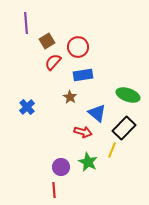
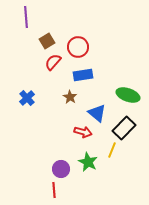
purple line: moved 6 px up
blue cross: moved 9 px up
purple circle: moved 2 px down
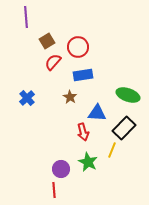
blue triangle: rotated 36 degrees counterclockwise
red arrow: rotated 60 degrees clockwise
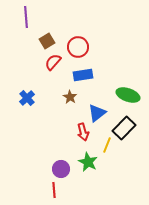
blue triangle: rotated 42 degrees counterclockwise
yellow line: moved 5 px left, 5 px up
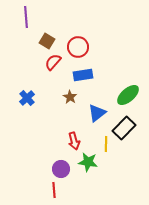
brown square: rotated 28 degrees counterclockwise
green ellipse: rotated 60 degrees counterclockwise
red arrow: moved 9 px left, 9 px down
yellow line: moved 1 px left, 1 px up; rotated 21 degrees counterclockwise
green star: rotated 18 degrees counterclockwise
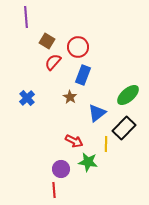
blue rectangle: rotated 60 degrees counterclockwise
red arrow: rotated 48 degrees counterclockwise
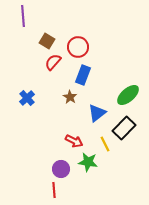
purple line: moved 3 px left, 1 px up
yellow line: moved 1 px left; rotated 28 degrees counterclockwise
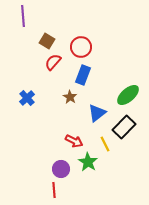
red circle: moved 3 px right
black rectangle: moved 1 px up
green star: rotated 24 degrees clockwise
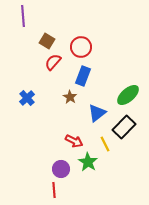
blue rectangle: moved 1 px down
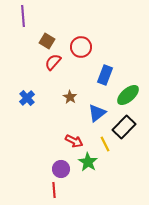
blue rectangle: moved 22 px right, 1 px up
